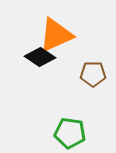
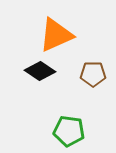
black diamond: moved 14 px down
green pentagon: moved 1 px left, 2 px up
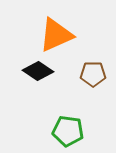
black diamond: moved 2 px left
green pentagon: moved 1 px left
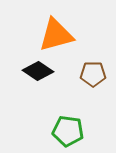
orange triangle: rotated 9 degrees clockwise
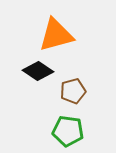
brown pentagon: moved 20 px left, 17 px down; rotated 15 degrees counterclockwise
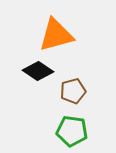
green pentagon: moved 4 px right
